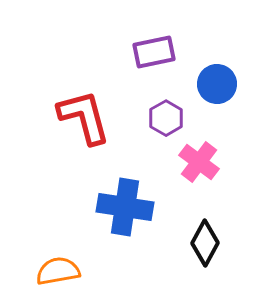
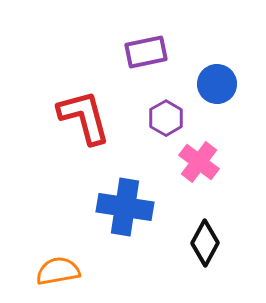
purple rectangle: moved 8 px left
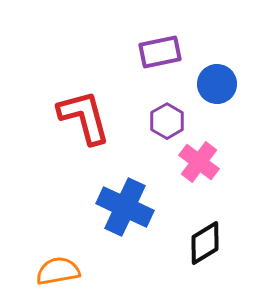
purple rectangle: moved 14 px right
purple hexagon: moved 1 px right, 3 px down
blue cross: rotated 16 degrees clockwise
black diamond: rotated 30 degrees clockwise
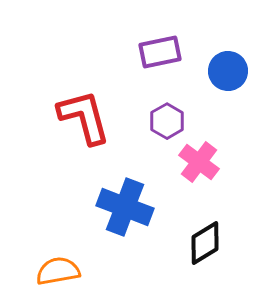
blue circle: moved 11 px right, 13 px up
blue cross: rotated 4 degrees counterclockwise
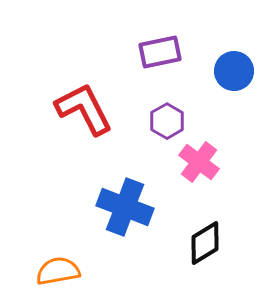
blue circle: moved 6 px right
red L-shape: moved 8 px up; rotated 12 degrees counterclockwise
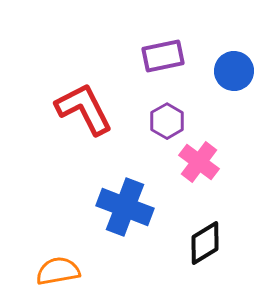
purple rectangle: moved 3 px right, 4 px down
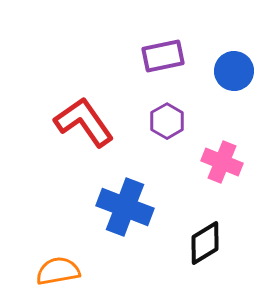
red L-shape: moved 13 px down; rotated 8 degrees counterclockwise
pink cross: moved 23 px right; rotated 15 degrees counterclockwise
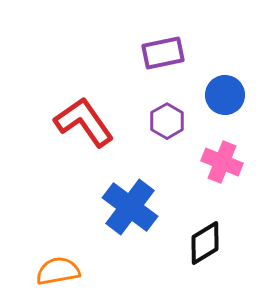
purple rectangle: moved 3 px up
blue circle: moved 9 px left, 24 px down
blue cross: moved 5 px right; rotated 16 degrees clockwise
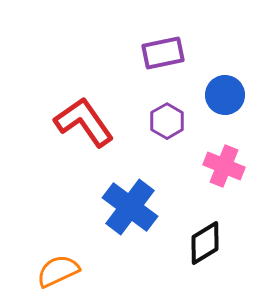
pink cross: moved 2 px right, 4 px down
orange semicircle: rotated 15 degrees counterclockwise
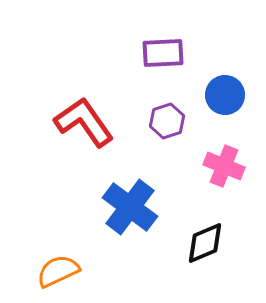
purple rectangle: rotated 9 degrees clockwise
purple hexagon: rotated 12 degrees clockwise
black diamond: rotated 9 degrees clockwise
